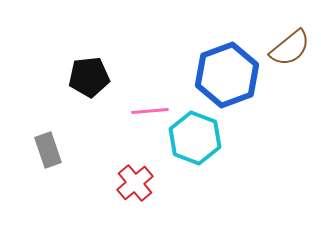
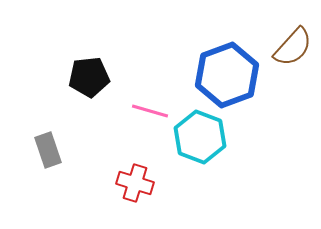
brown semicircle: moved 3 px right, 1 px up; rotated 9 degrees counterclockwise
pink line: rotated 21 degrees clockwise
cyan hexagon: moved 5 px right, 1 px up
red cross: rotated 33 degrees counterclockwise
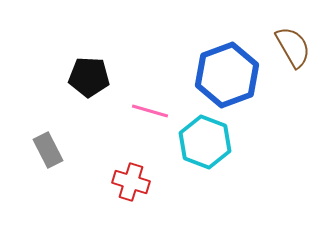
brown semicircle: rotated 72 degrees counterclockwise
black pentagon: rotated 9 degrees clockwise
cyan hexagon: moved 5 px right, 5 px down
gray rectangle: rotated 8 degrees counterclockwise
red cross: moved 4 px left, 1 px up
